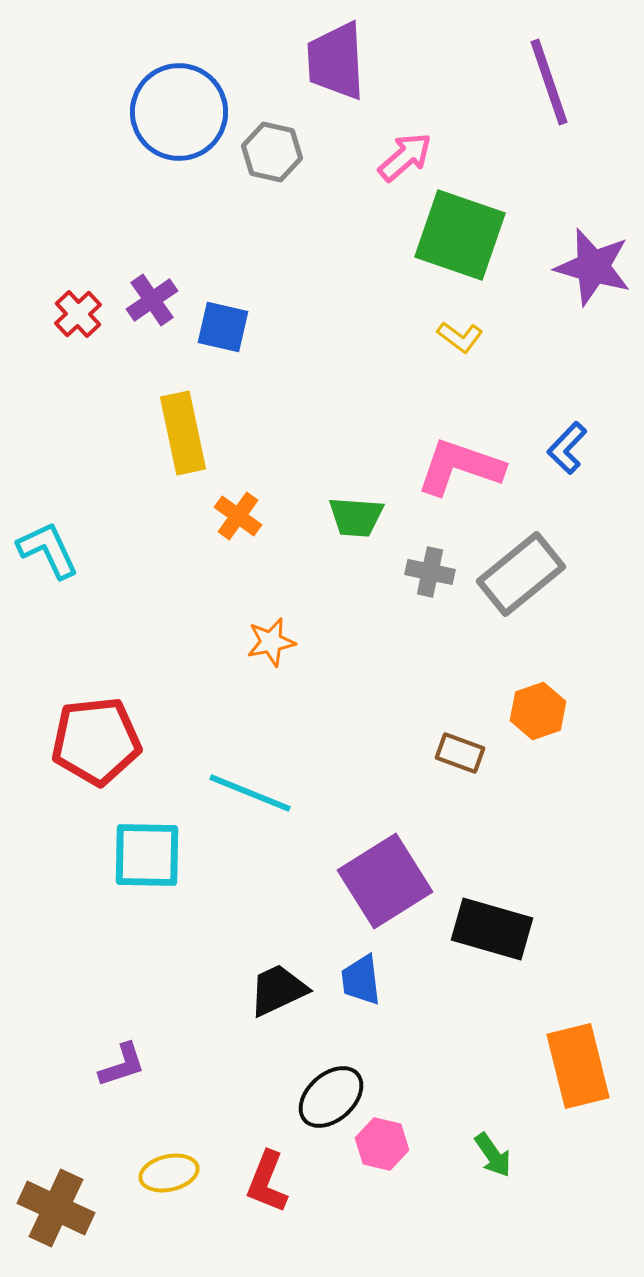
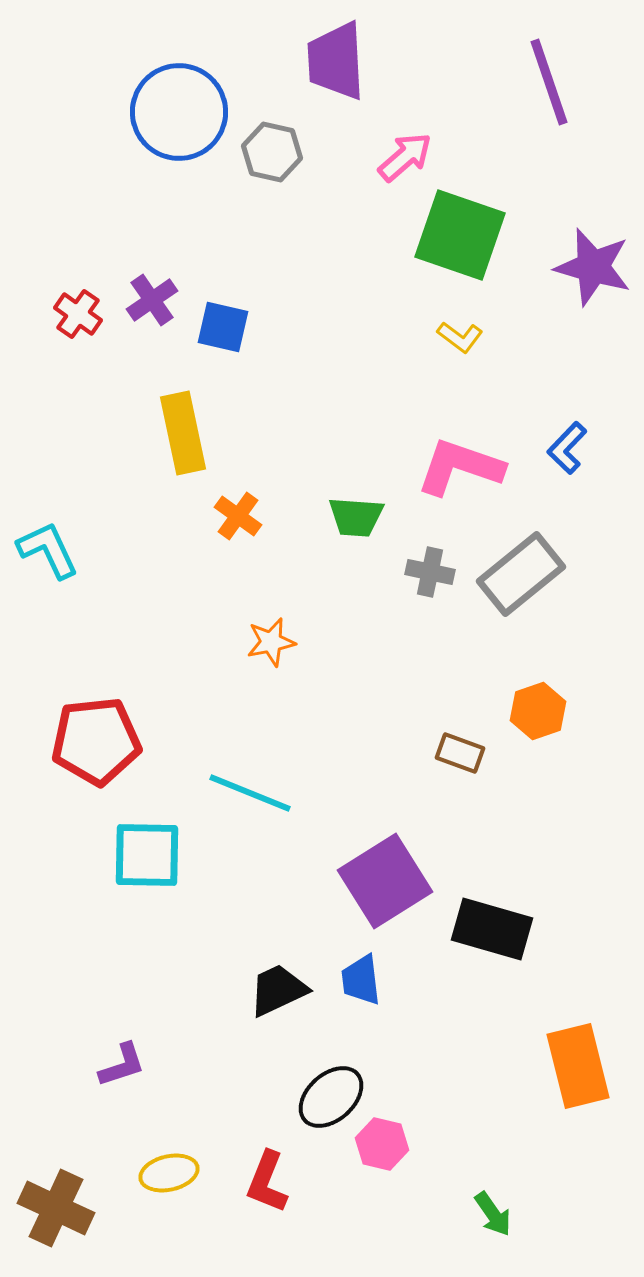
red cross: rotated 12 degrees counterclockwise
green arrow: moved 59 px down
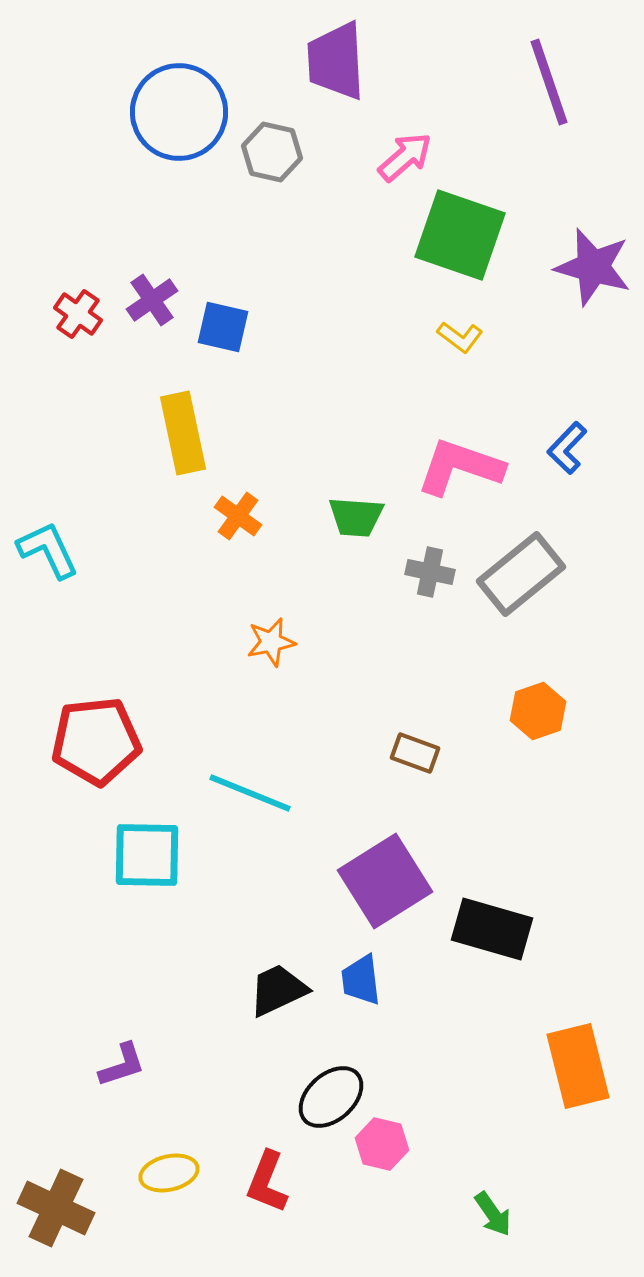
brown rectangle: moved 45 px left
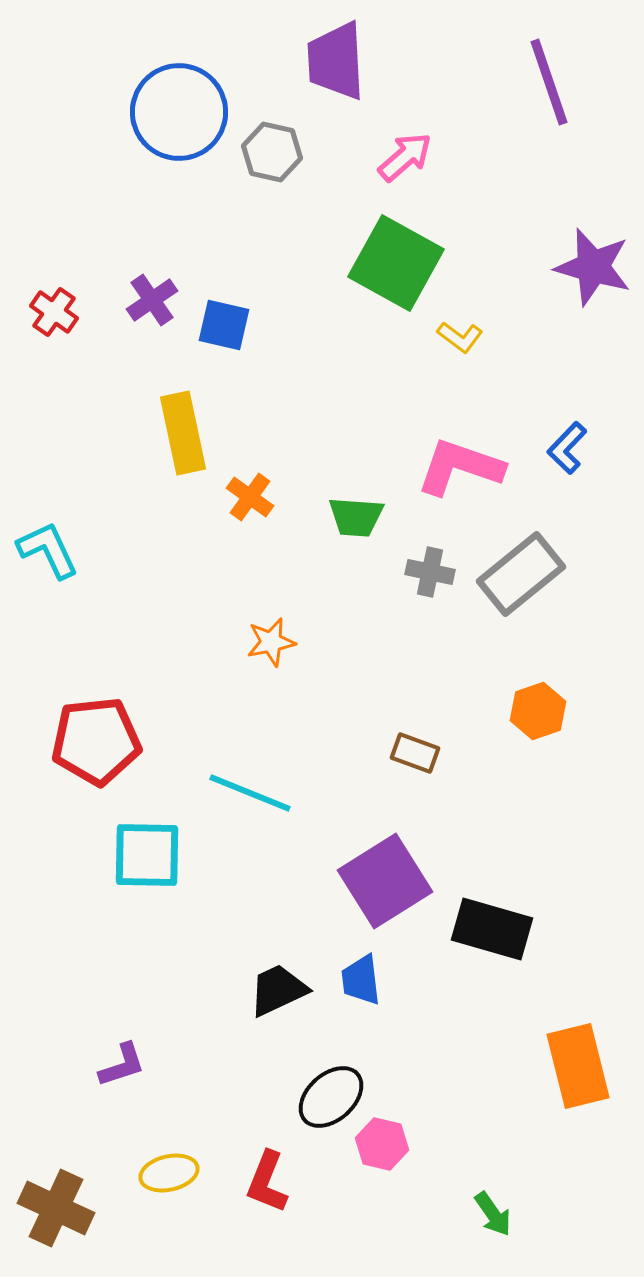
green square: moved 64 px left, 28 px down; rotated 10 degrees clockwise
red cross: moved 24 px left, 2 px up
blue square: moved 1 px right, 2 px up
orange cross: moved 12 px right, 19 px up
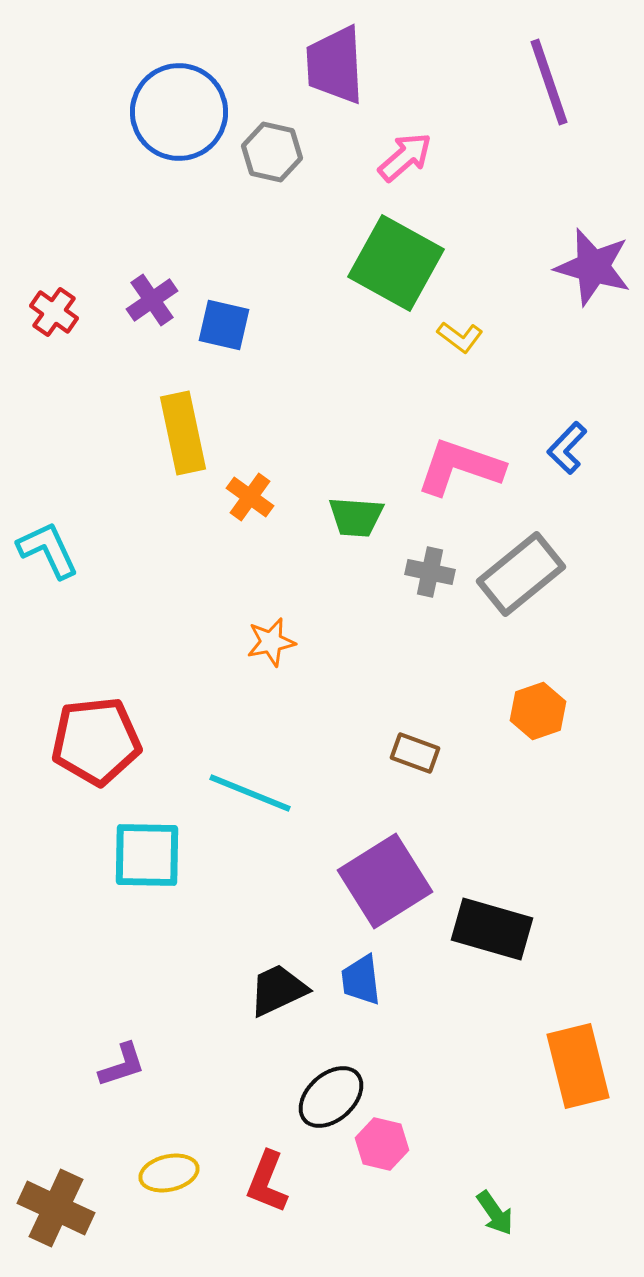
purple trapezoid: moved 1 px left, 4 px down
green arrow: moved 2 px right, 1 px up
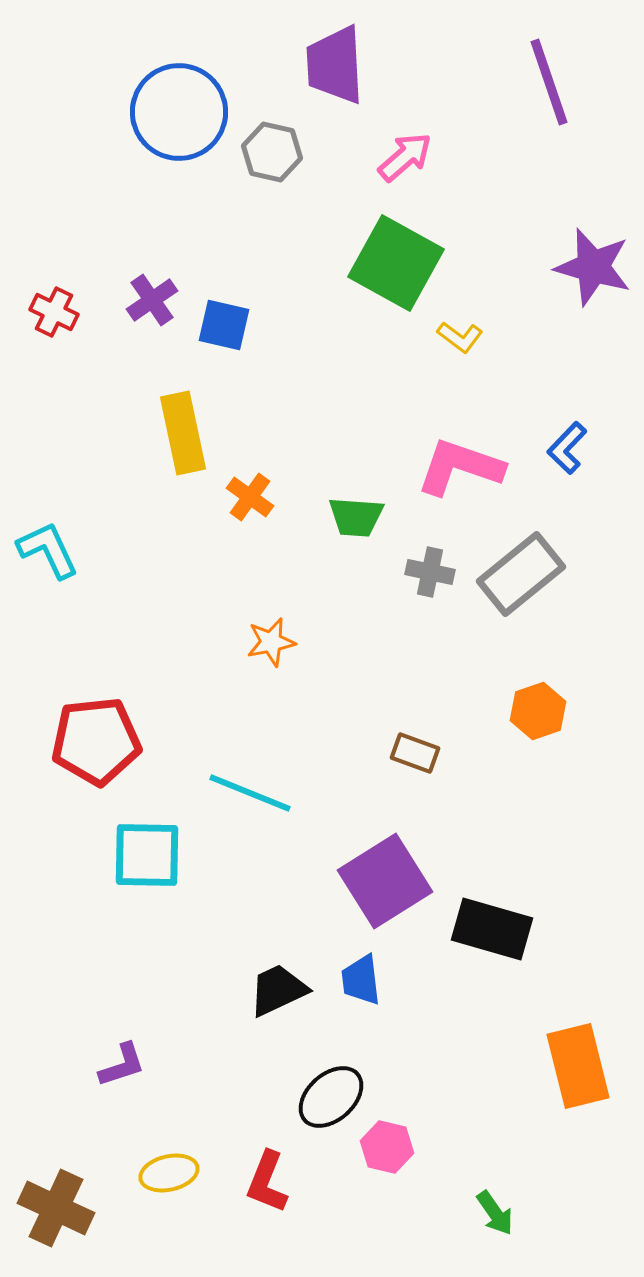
red cross: rotated 9 degrees counterclockwise
pink hexagon: moved 5 px right, 3 px down
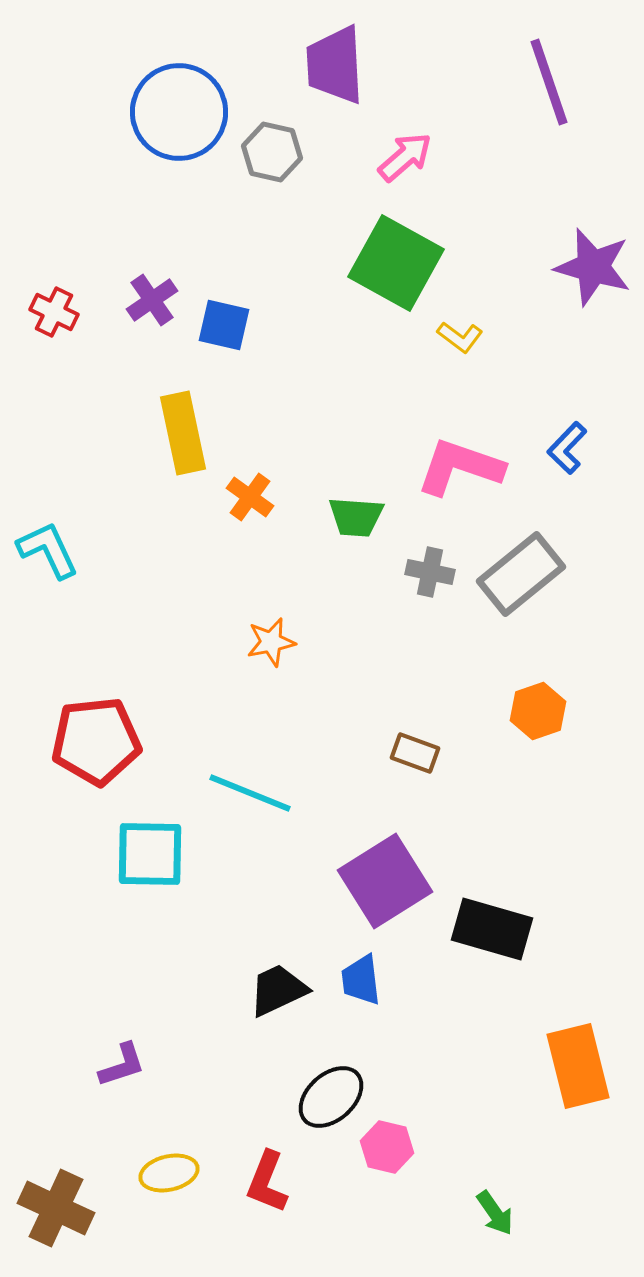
cyan square: moved 3 px right, 1 px up
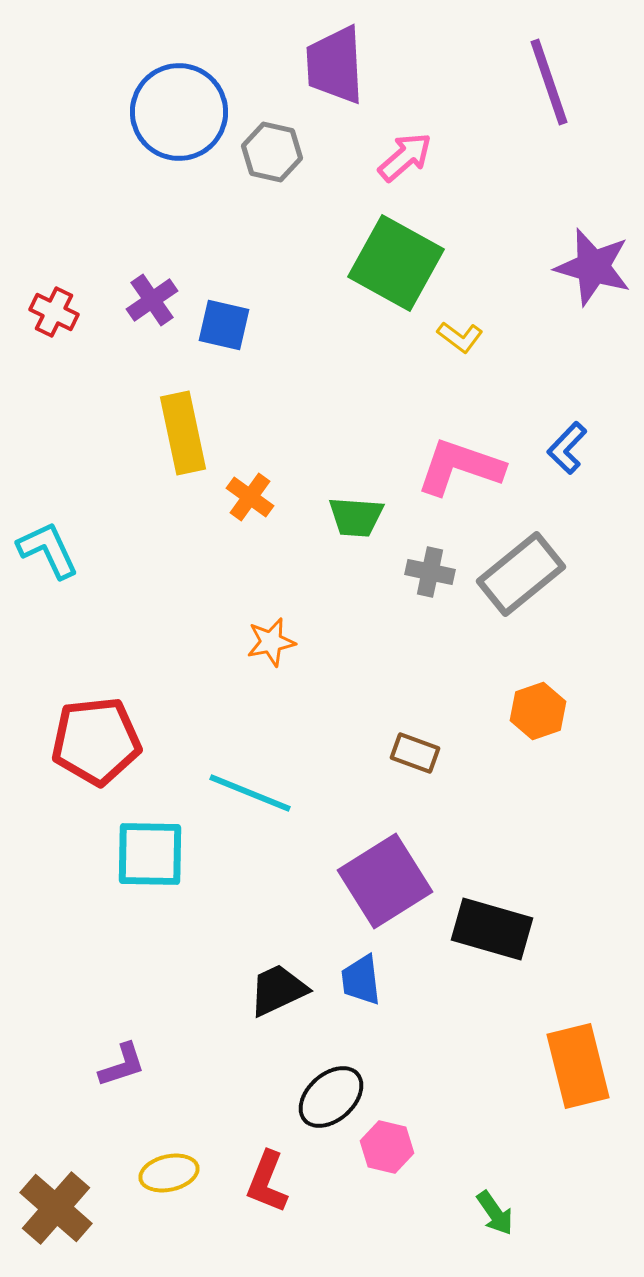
brown cross: rotated 16 degrees clockwise
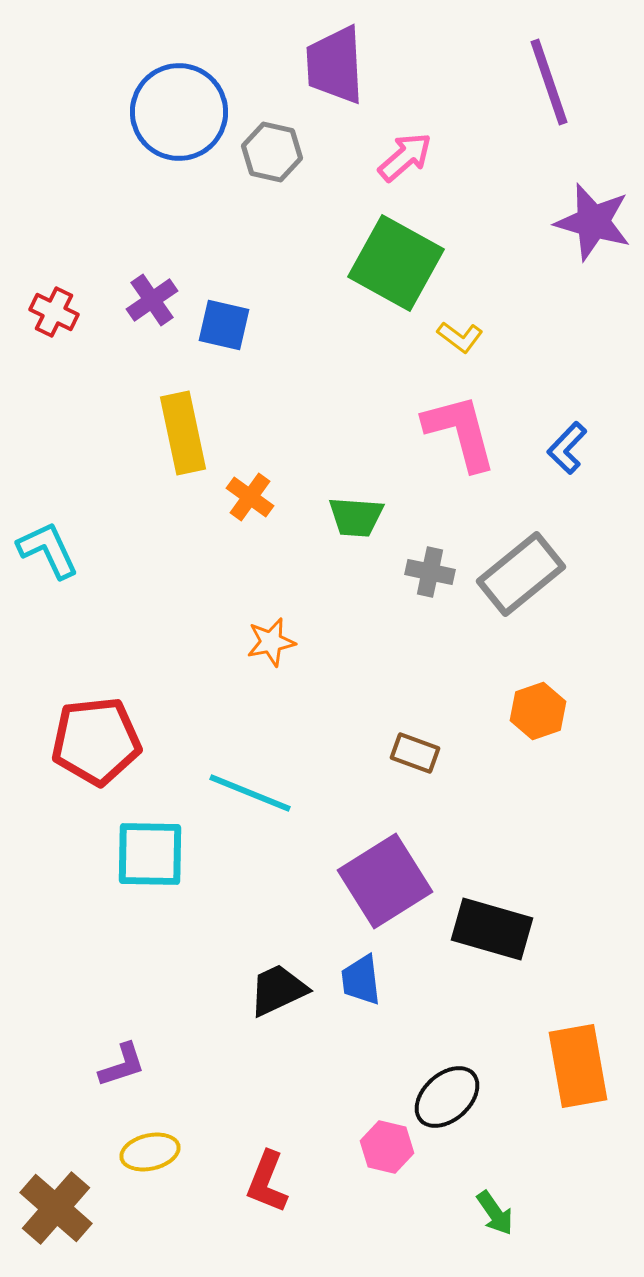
purple star: moved 45 px up
pink L-shape: moved 35 px up; rotated 56 degrees clockwise
orange rectangle: rotated 4 degrees clockwise
black ellipse: moved 116 px right
yellow ellipse: moved 19 px left, 21 px up
